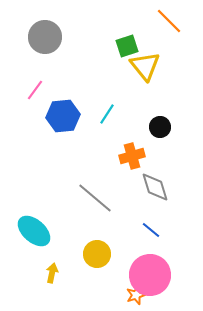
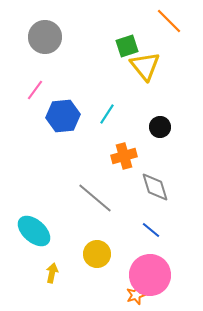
orange cross: moved 8 px left
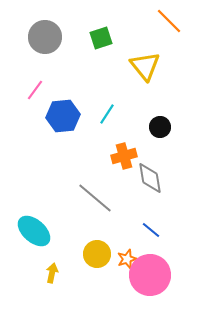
green square: moved 26 px left, 8 px up
gray diamond: moved 5 px left, 9 px up; rotated 8 degrees clockwise
orange star: moved 9 px left, 36 px up
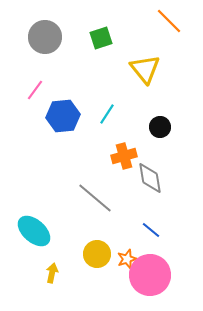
yellow triangle: moved 3 px down
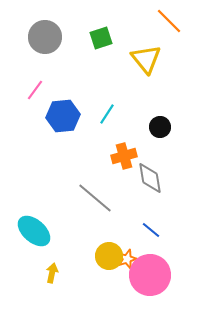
yellow triangle: moved 1 px right, 10 px up
yellow circle: moved 12 px right, 2 px down
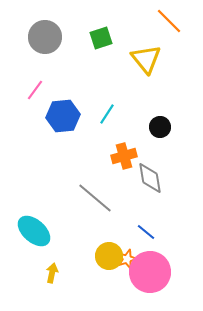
blue line: moved 5 px left, 2 px down
pink circle: moved 3 px up
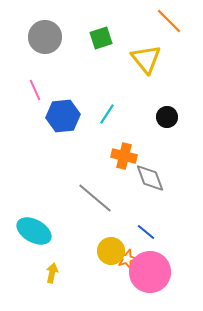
pink line: rotated 60 degrees counterclockwise
black circle: moved 7 px right, 10 px up
orange cross: rotated 30 degrees clockwise
gray diamond: rotated 12 degrees counterclockwise
cyan ellipse: rotated 12 degrees counterclockwise
yellow circle: moved 2 px right, 5 px up
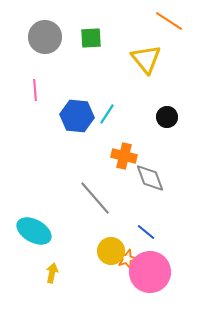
orange line: rotated 12 degrees counterclockwise
green square: moved 10 px left; rotated 15 degrees clockwise
pink line: rotated 20 degrees clockwise
blue hexagon: moved 14 px right; rotated 12 degrees clockwise
gray line: rotated 9 degrees clockwise
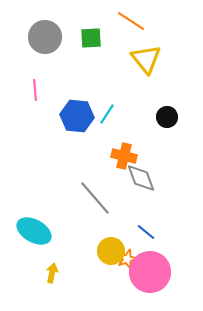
orange line: moved 38 px left
gray diamond: moved 9 px left
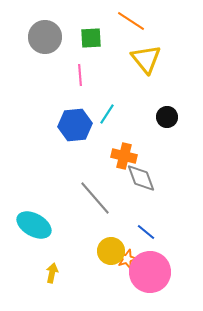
pink line: moved 45 px right, 15 px up
blue hexagon: moved 2 px left, 9 px down; rotated 12 degrees counterclockwise
cyan ellipse: moved 6 px up
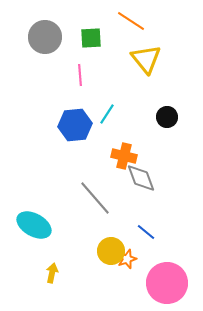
pink circle: moved 17 px right, 11 px down
